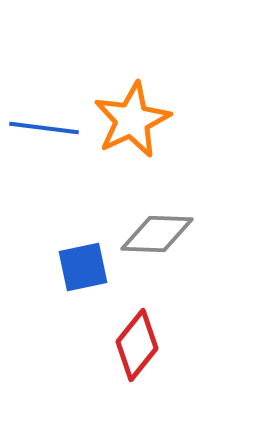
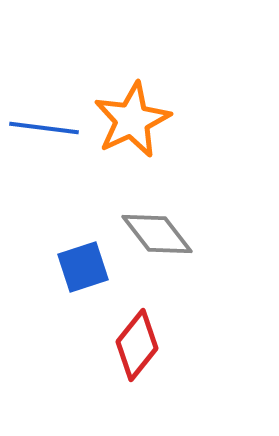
gray diamond: rotated 50 degrees clockwise
blue square: rotated 6 degrees counterclockwise
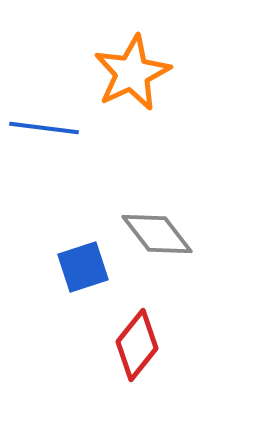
orange star: moved 47 px up
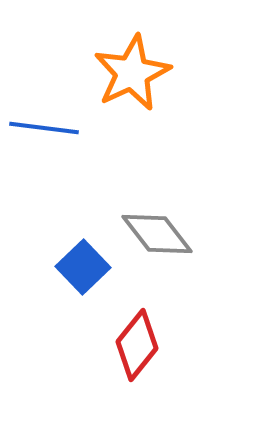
blue square: rotated 26 degrees counterclockwise
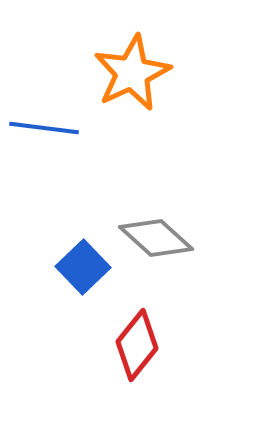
gray diamond: moved 1 px left, 4 px down; rotated 10 degrees counterclockwise
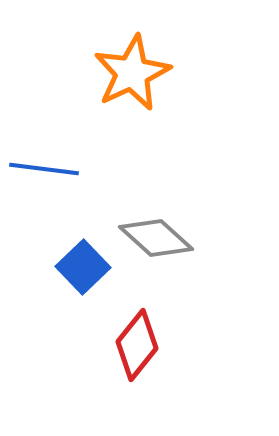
blue line: moved 41 px down
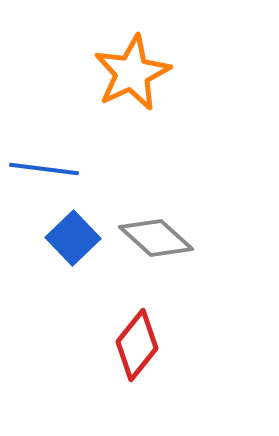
blue square: moved 10 px left, 29 px up
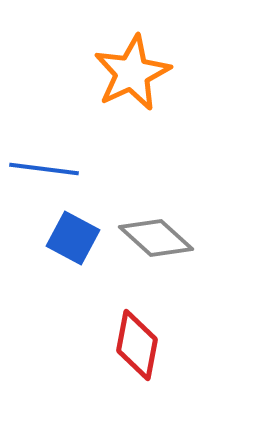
blue square: rotated 18 degrees counterclockwise
red diamond: rotated 28 degrees counterclockwise
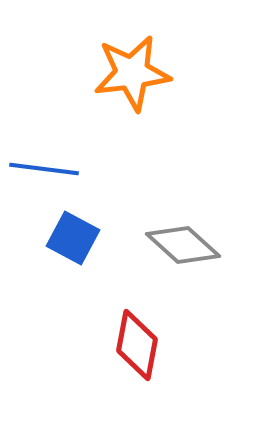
orange star: rotated 18 degrees clockwise
gray diamond: moved 27 px right, 7 px down
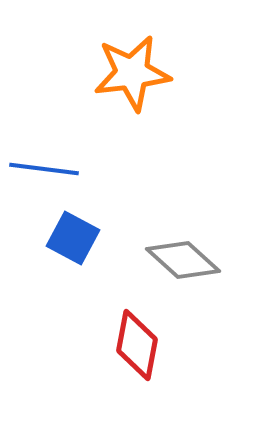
gray diamond: moved 15 px down
